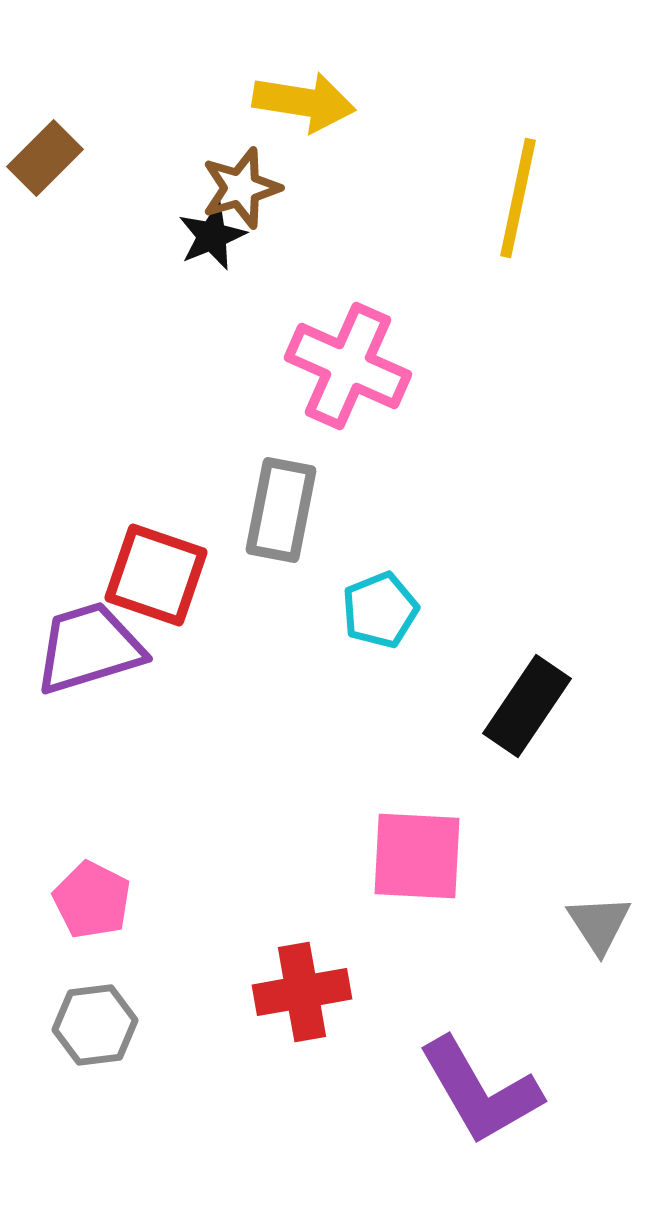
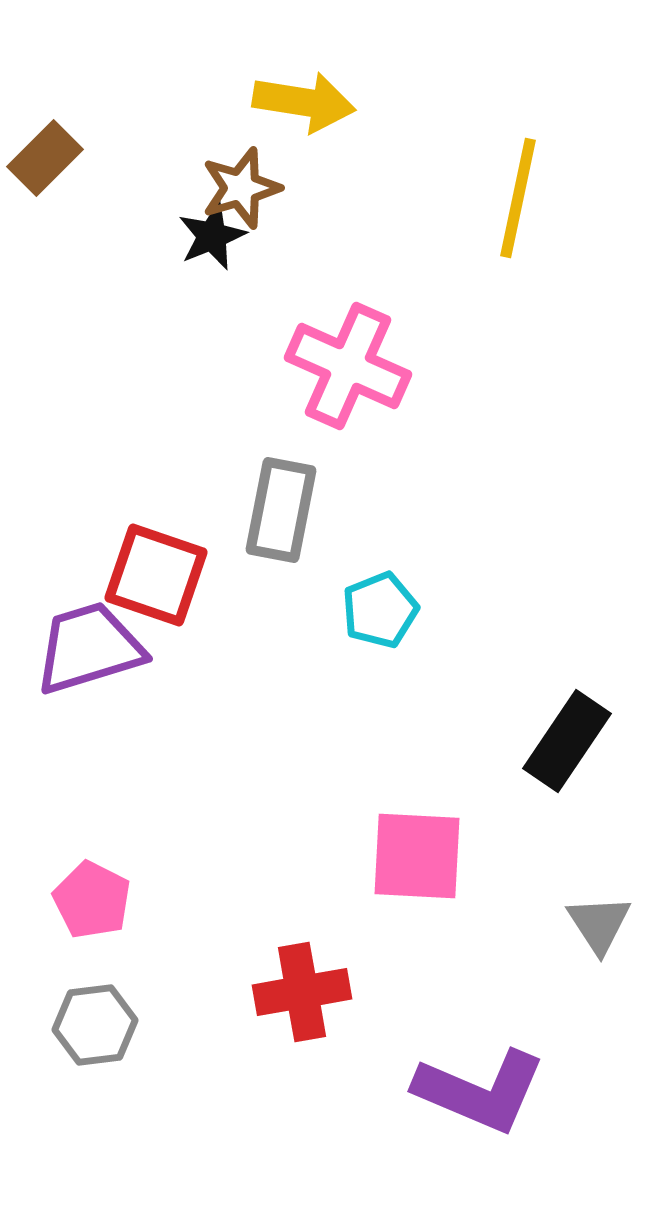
black rectangle: moved 40 px right, 35 px down
purple L-shape: rotated 37 degrees counterclockwise
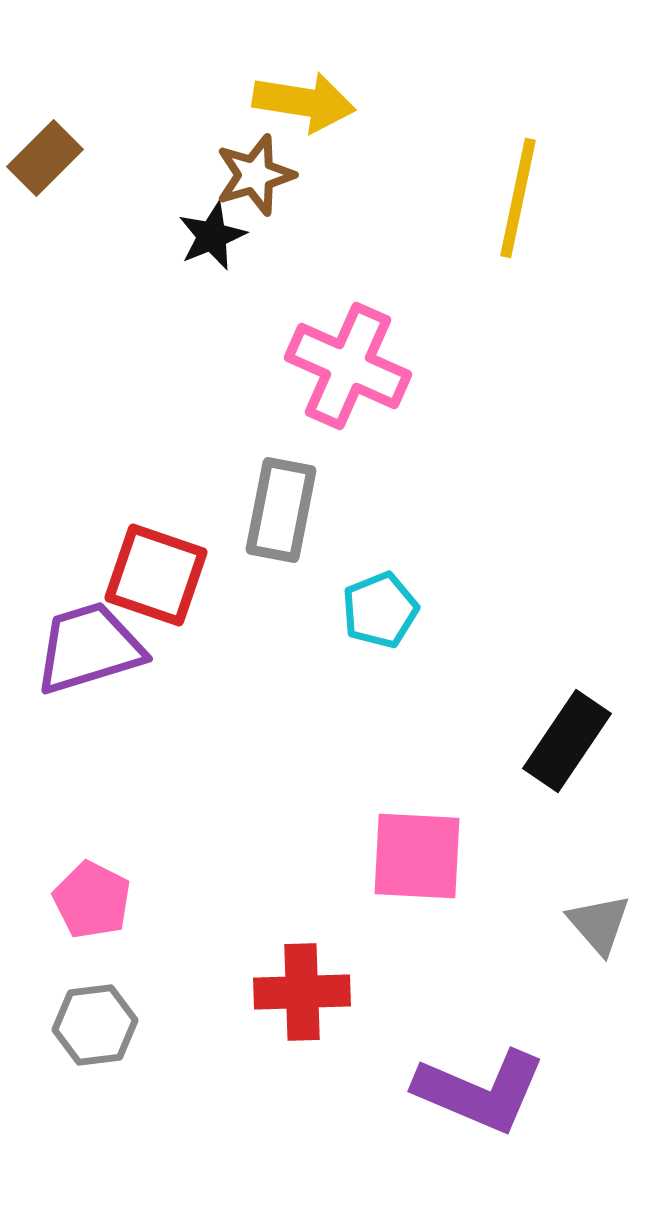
brown star: moved 14 px right, 13 px up
gray triangle: rotated 8 degrees counterclockwise
red cross: rotated 8 degrees clockwise
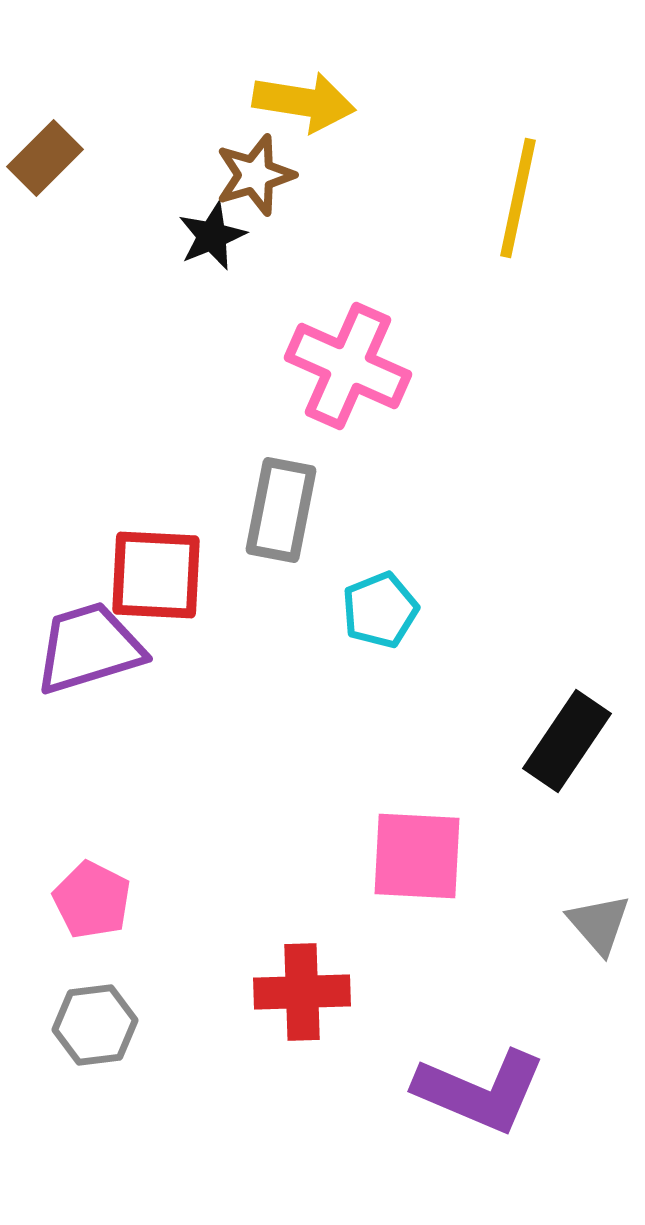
red square: rotated 16 degrees counterclockwise
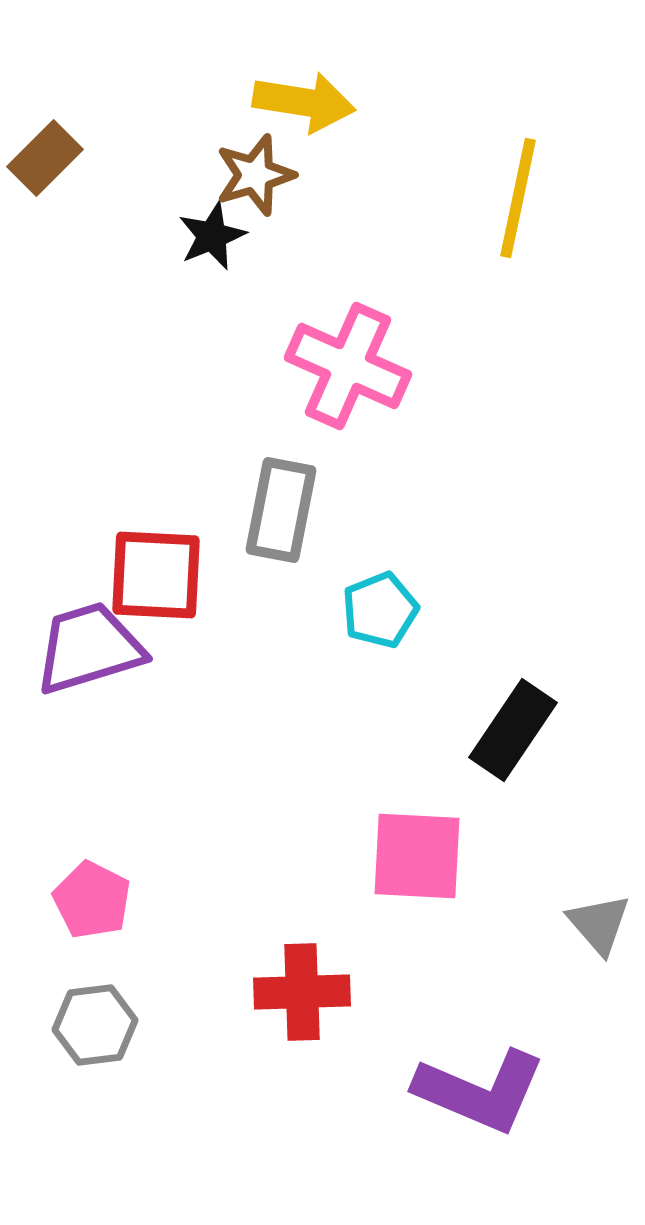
black rectangle: moved 54 px left, 11 px up
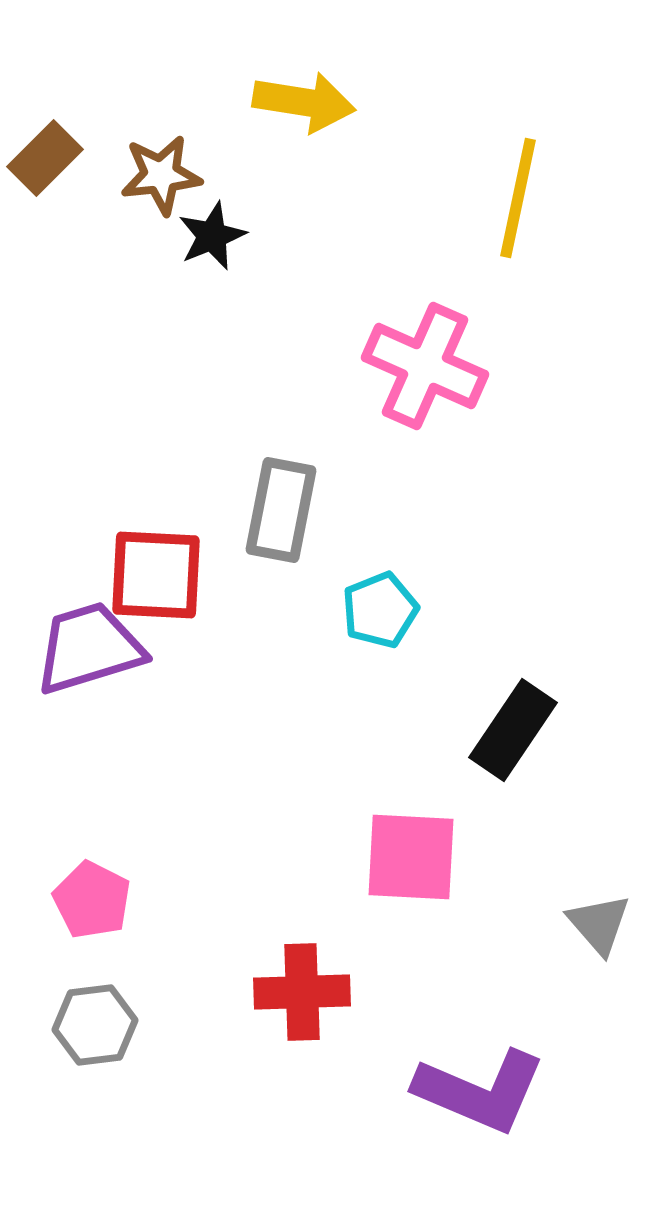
brown star: moved 94 px left; rotated 10 degrees clockwise
pink cross: moved 77 px right
pink square: moved 6 px left, 1 px down
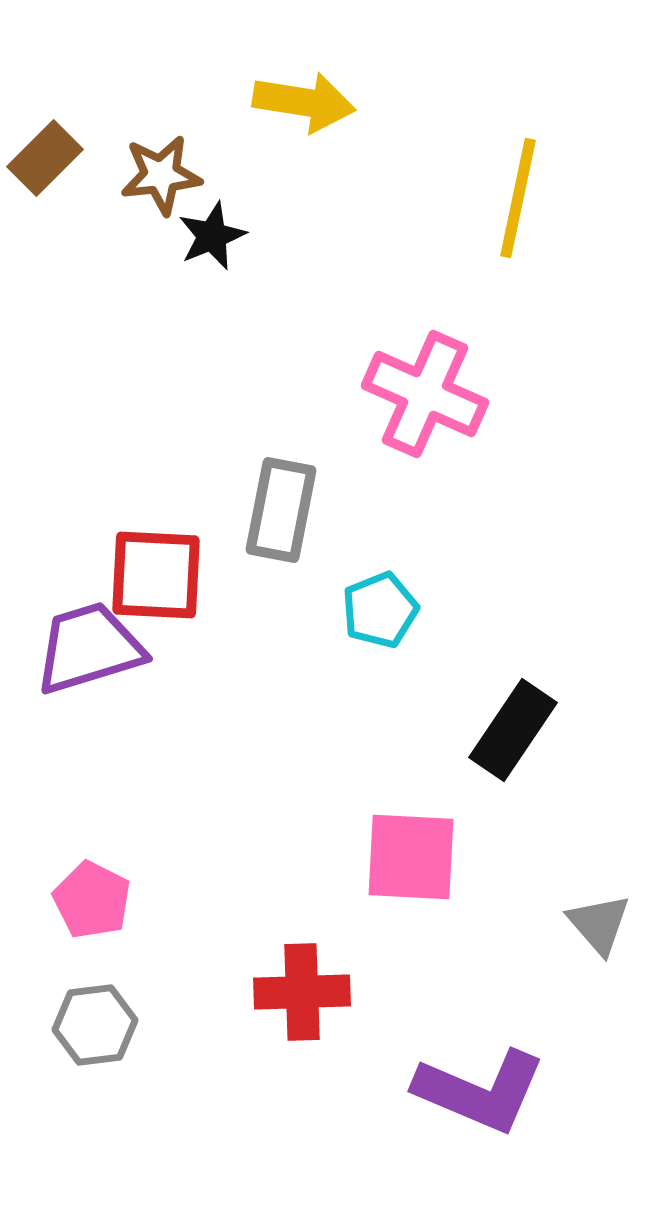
pink cross: moved 28 px down
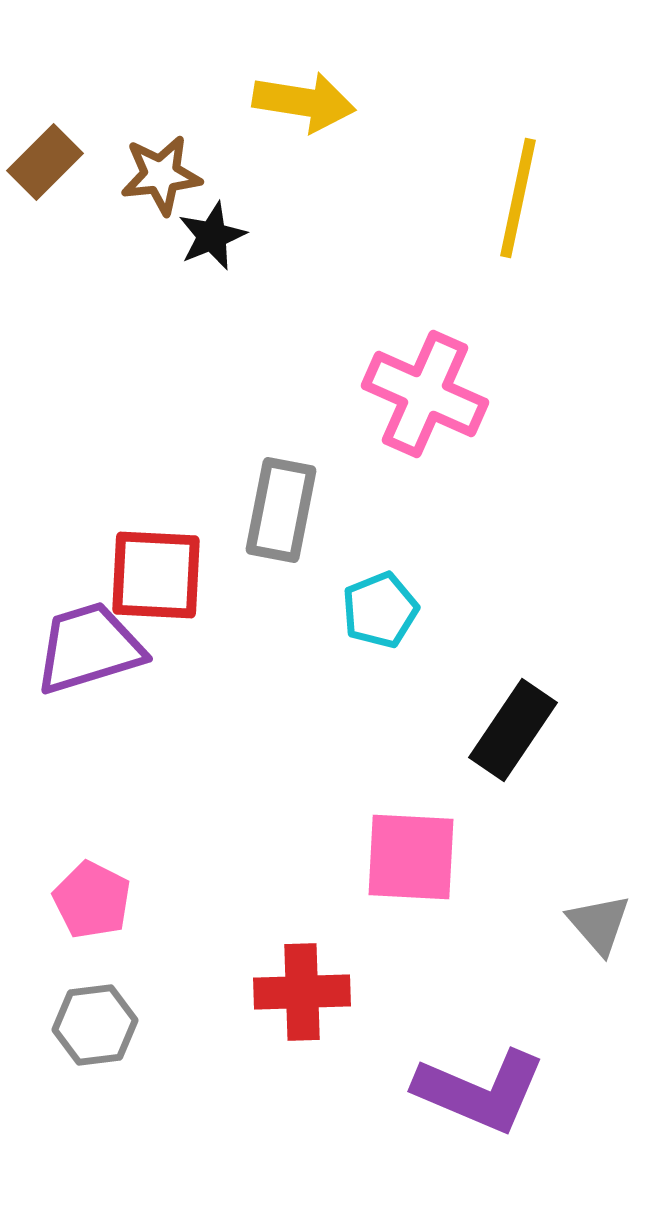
brown rectangle: moved 4 px down
